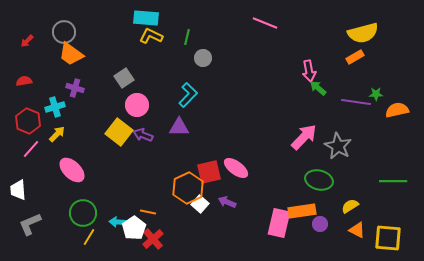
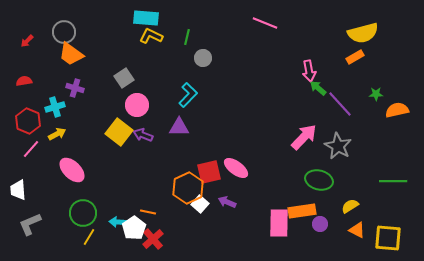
purple line at (356, 102): moved 16 px left, 2 px down; rotated 40 degrees clockwise
yellow arrow at (57, 134): rotated 18 degrees clockwise
pink rectangle at (279, 223): rotated 12 degrees counterclockwise
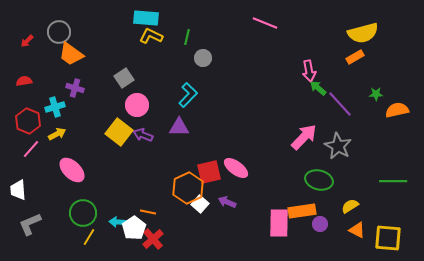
gray circle at (64, 32): moved 5 px left
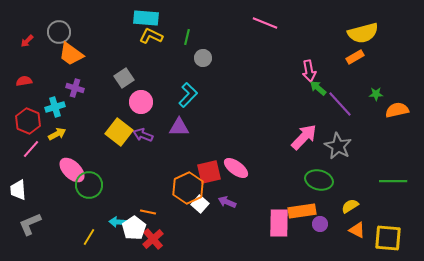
pink circle at (137, 105): moved 4 px right, 3 px up
green circle at (83, 213): moved 6 px right, 28 px up
